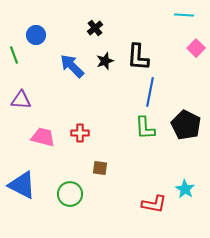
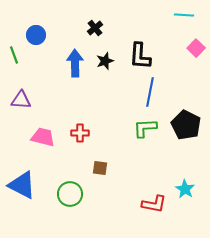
black L-shape: moved 2 px right, 1 px up
blue arrow: moved 3 px right, 3 px up; rotated 44 degrees clockwise
green L-shape: rotated 90 degrees clockwise
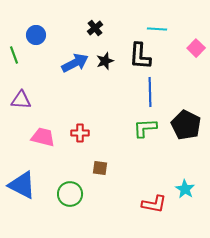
cyan line: moved 27 px left, 14 px down
blue arrow: rotated 64 degrees clockwise
blue line: rotated 12 degrees counterclockwise
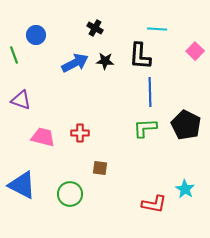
black cross: rotated 21 degrees counterclockwise
pink square: moved 1 px left, 3 px down
black star: rotated 24 degrees clockwise
purple triangle: rotated 15 degrees clockwise
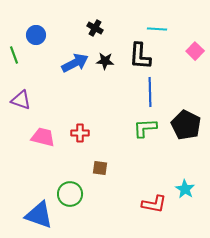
blue triangle: moved 17 px right, 30 px down; rotated 8 degrees counterclockwise
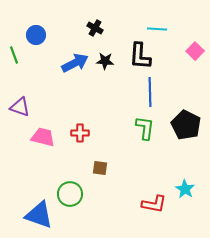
purple triangle: moved 1 px left, 7 px down
green L-shape: rotated 100 degrees clockwise
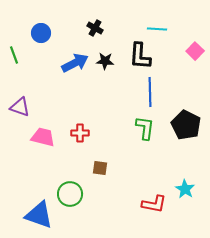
blue circle: moved 5 px right, 2 px up
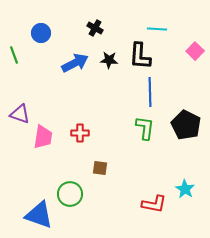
black star: moved 4 px right, 1 px up
purple triangle: moved 7 px down
pink trapezoid: rotated 85 degrees clockwise
